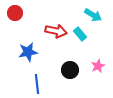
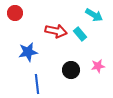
cyan arrow: moved 1 px right
pink star: rotated 16 degrees clockwise
black circle: moved 1 px right
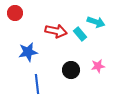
cyan arrow: moved 2 px right, 7 px down; rotated 12 degrees counterclockwise
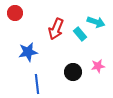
red arrow: moved 2 px up; rotated 100 degrees clockwise
black circle: moved 2 px right, 2 px down
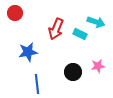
cyan rectangle: rotated 24 degrees counterclockwise
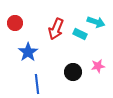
red circle: moved 10 px down
blue star: rotated 24 degrees counterclockwise
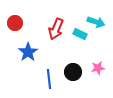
pink star: moved 2 px down
blue line: moved 12 px right, 5 px up
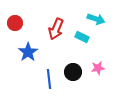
cyan arrow: moved 3 px up
cyan rectangle: moved 2 px right, 3 px down
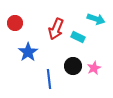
cyan rectangle: moved 4 px left
pink star: moved 4 px left; rotated 16 degrees counterclockwise
black circle: moved 6 px up
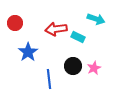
red arrow: rotated 60 degrees clockwise
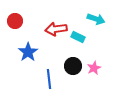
red circle: moved 2 px up
